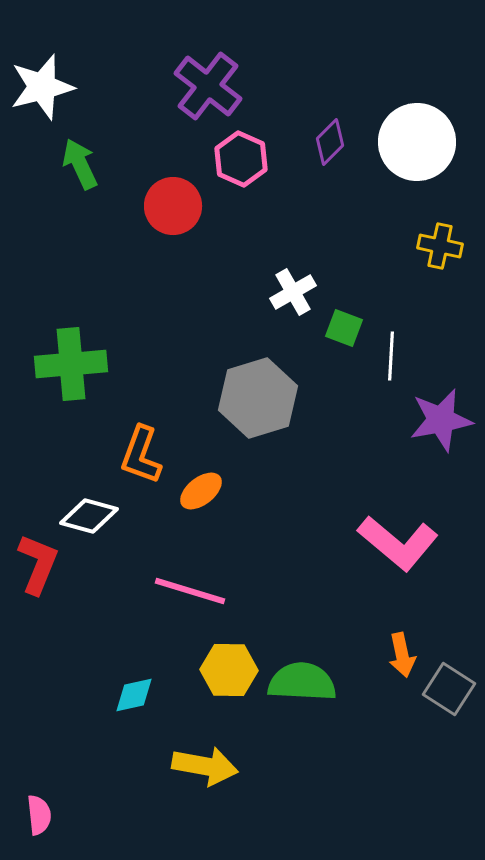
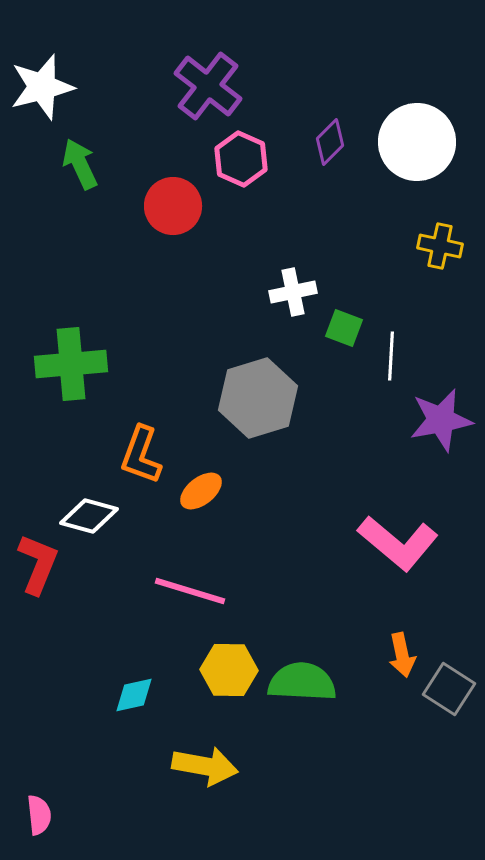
white cross: rotated 18 degrees clockwise
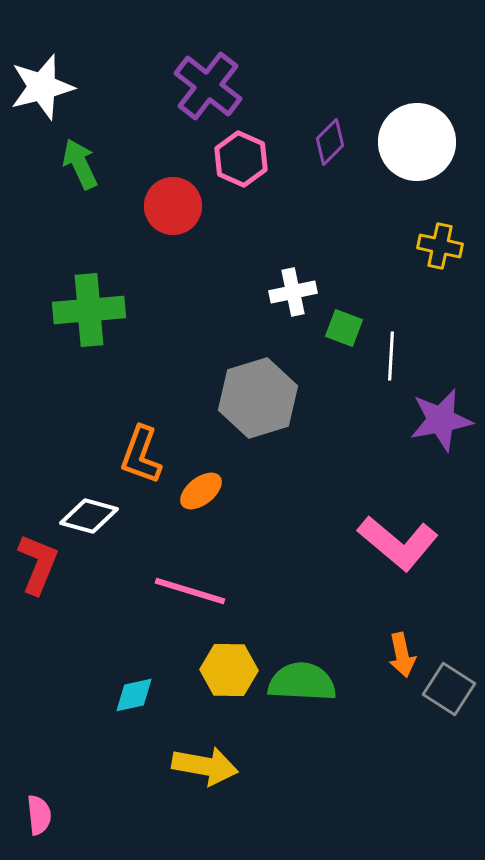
green cross: moved 18 px right, 54 px up
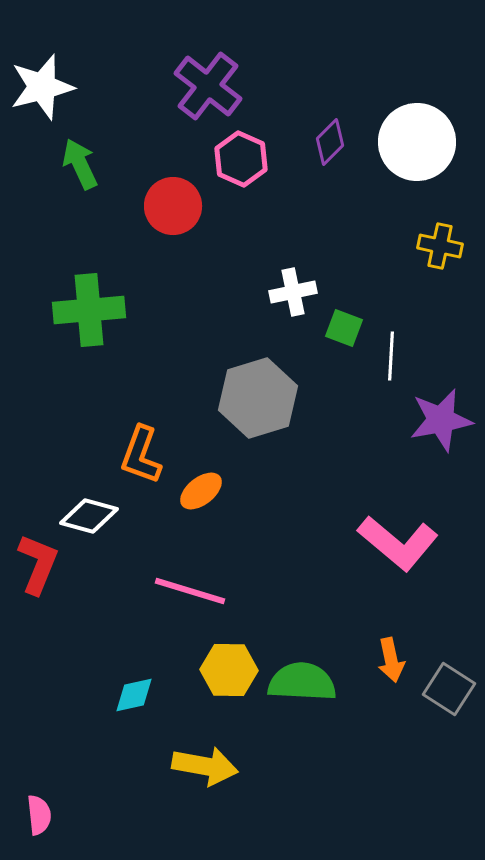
orange arrow: moved 11 px left, 5 px down
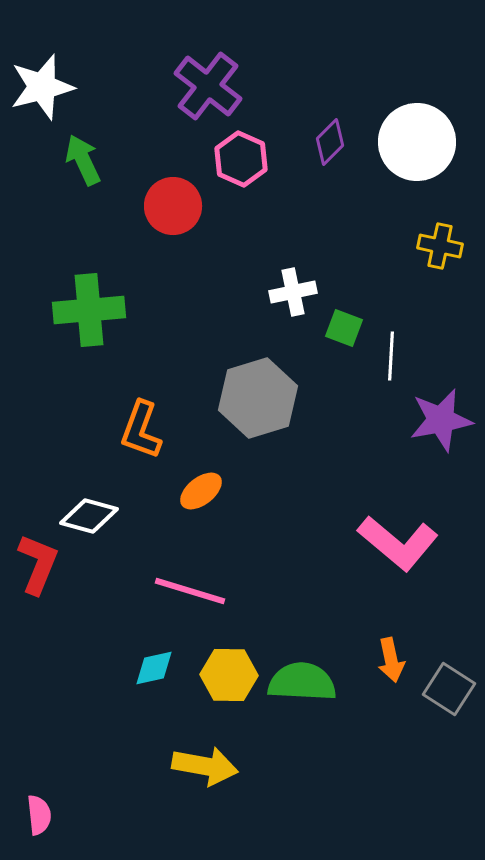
green arrow: moved 3 px right, 4 px up
orange L-shape: moved 25 px up
yellow hexagon: moved 5 px down
cyan diamond: moved 20 px right, 27 px up
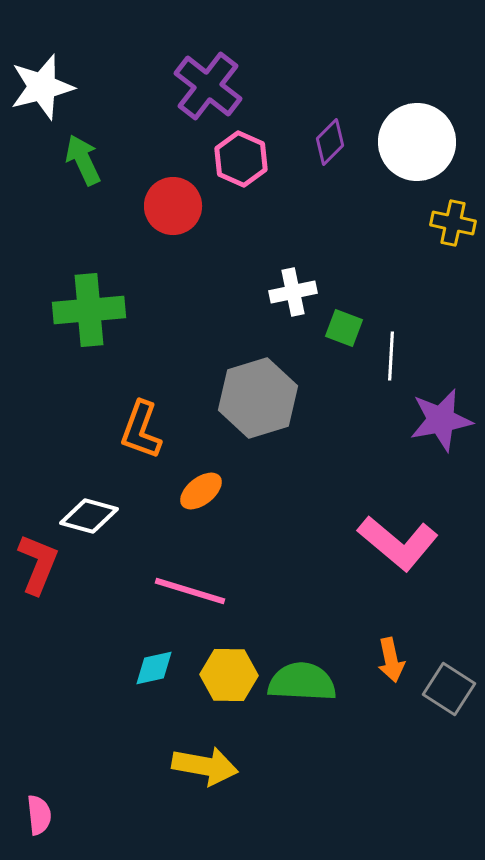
yellow cross: moved 13 px right, 23 px up
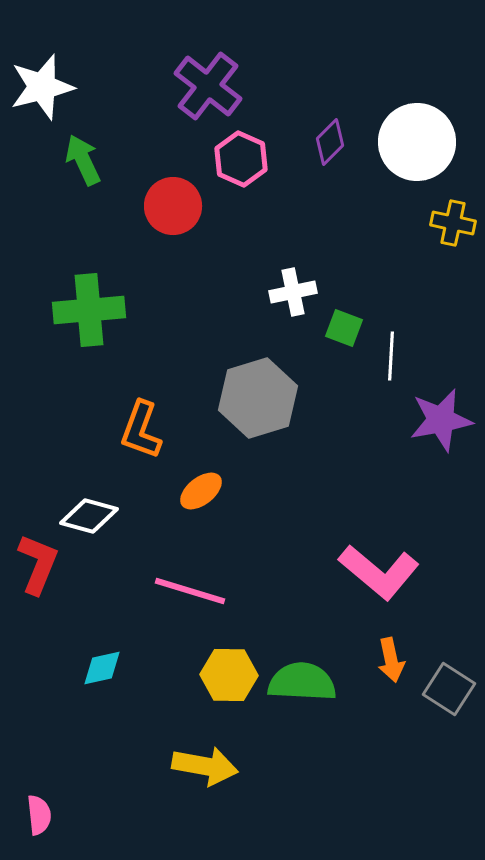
pink L-shape: moved 19 px left, 29 px down
cyan diamond: moved 52 px left
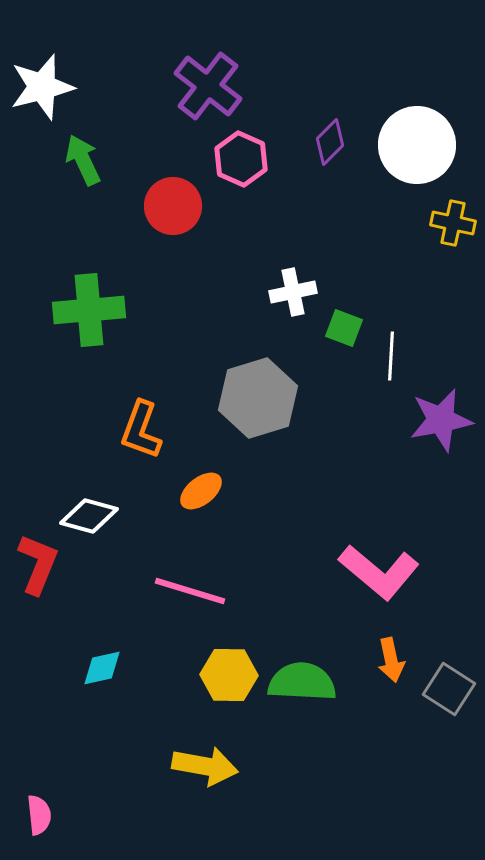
white circle: moved 3 px down
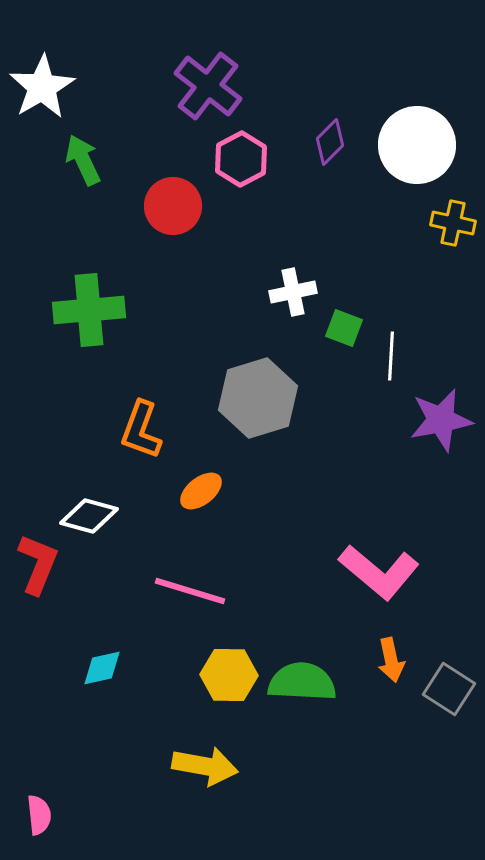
white star: rotated 16 degrees counterclockwise
pink hexagon: rotated 8 degrees clockwise
